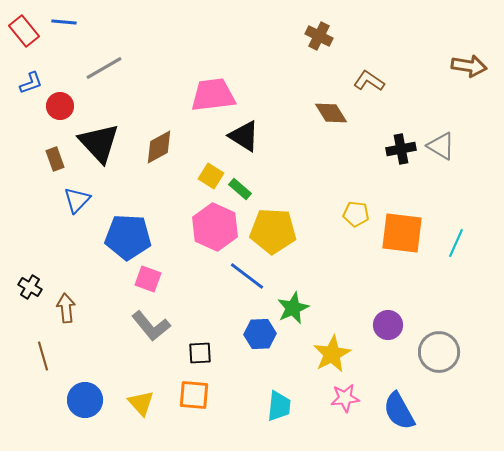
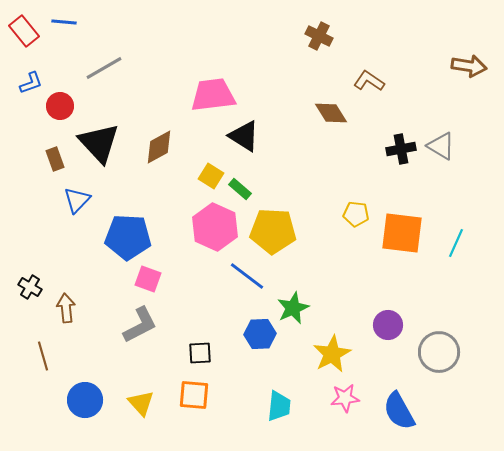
gray L-shape at (151, 326): moved 11 px left, 1 px up; rotated 78 degrees counterclockwise
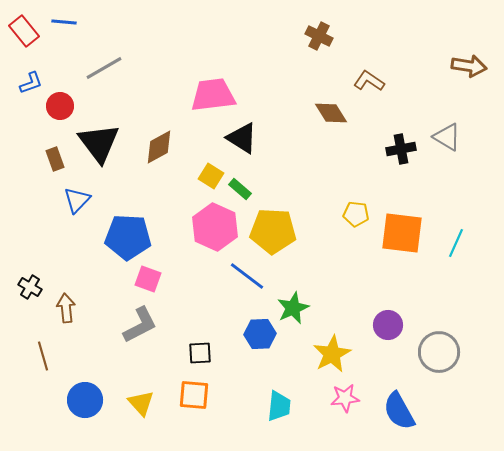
black triangle at (244, 136): moved 2 px left, 2 px down
black triangle at (99, 143): rotated 6 degrees clockwise
gray triangle at (441, 146): moved 6 px right, 9 px up
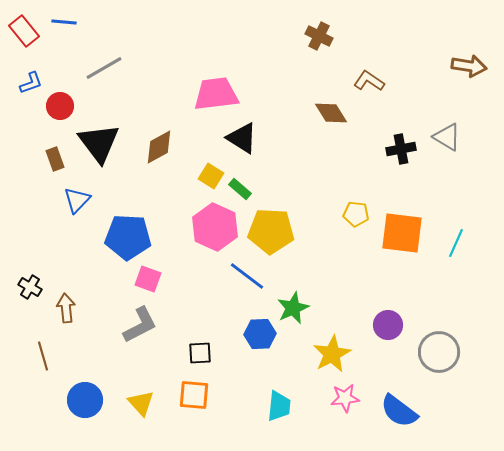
pink trapezoid at (213, 95): moved 3 px right, 1 px up
yellow pentagon at (273, 231): moved 2 px left
blue semicircle at (399, 411): rotated 24 degrees counterclockwise
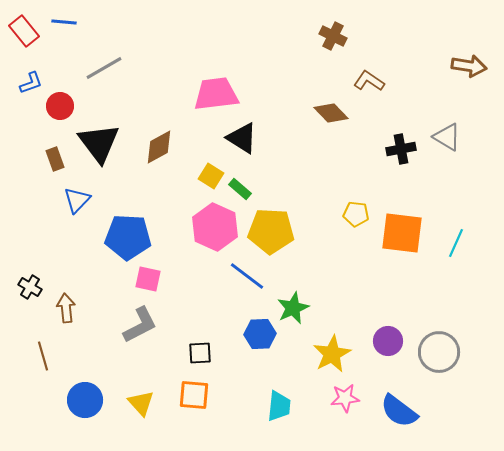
brown cross at (319, 36): moved 14 px right
brown diamond at (331, 113): rotated 12 degrees counterclockwise
pink square at (148, 279): rotated 8 degrees counterclockwise
purple circle at (388, 325): moved 16 px down
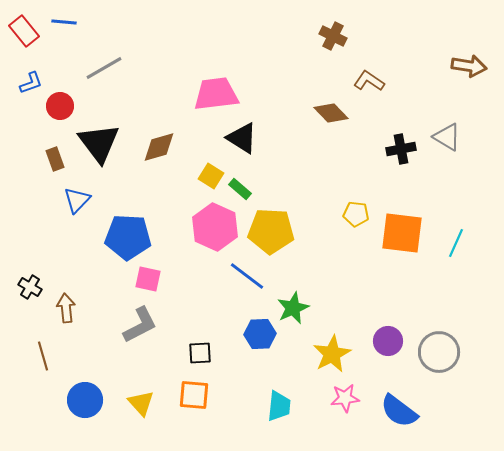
brown diamond at (159, 147): rotated 12 degrees clockwise
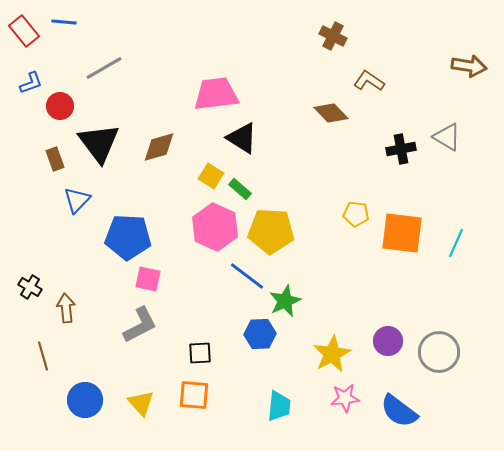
green star at (293, 308): moved 8 px left, 7 px up
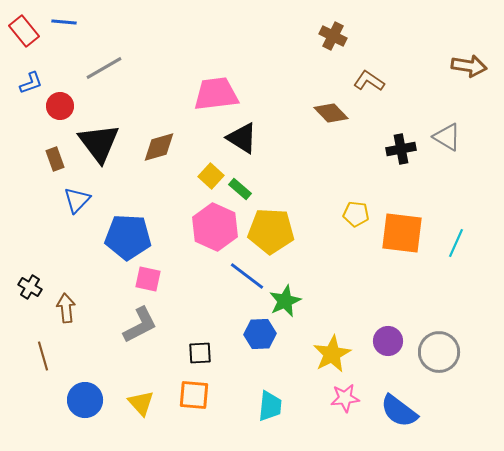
yellow square at (211, 176): rotated 10 degrees clockwise
cyan trapezoid at (279, 406): moved 9 px left
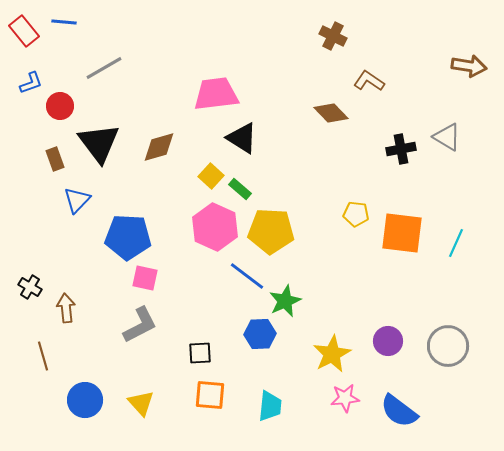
pink square at (148, 279): moved 3 px left, 1 px up
gray circle at (439, 352): moved 9 px right, 6 px up
orange square at (194, 395): moved 16 px right
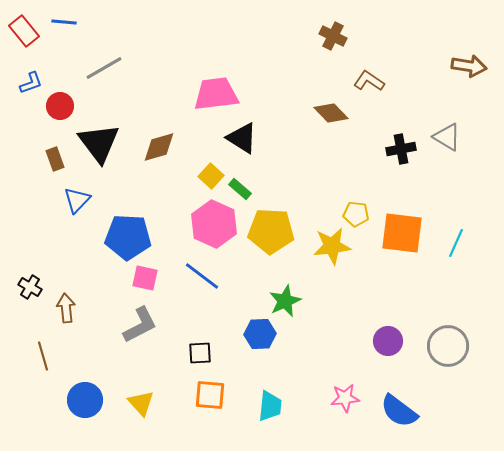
pink hexagon at (215, 227): moved 1 px left, 3 px up
blue line at (247, 276): moved 45 px left
yellow star at (332, 354): moved 108 px up; rotated 21 degrees clockwise
